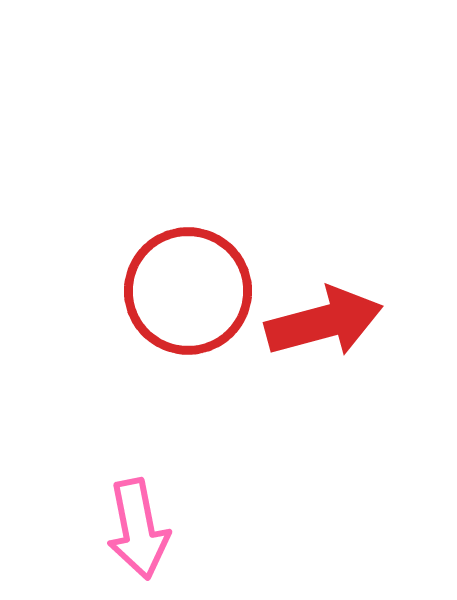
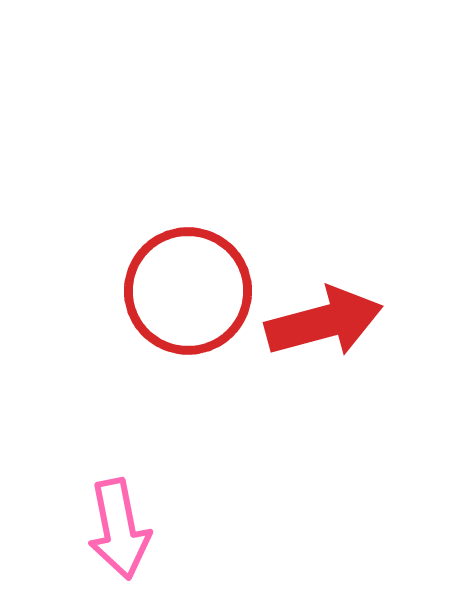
pink arrow: moved 19 px left
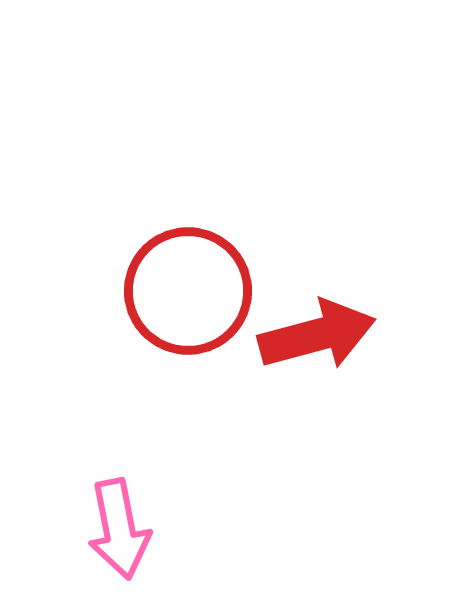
red arrow: moved 7 px left, 13 px down
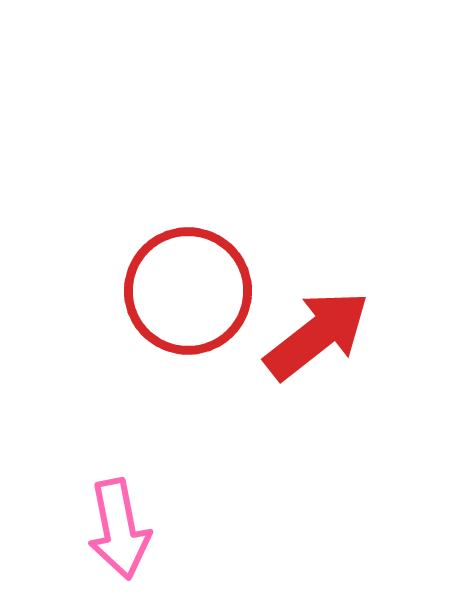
red arrow: rotated 23 degrees counterclockwise
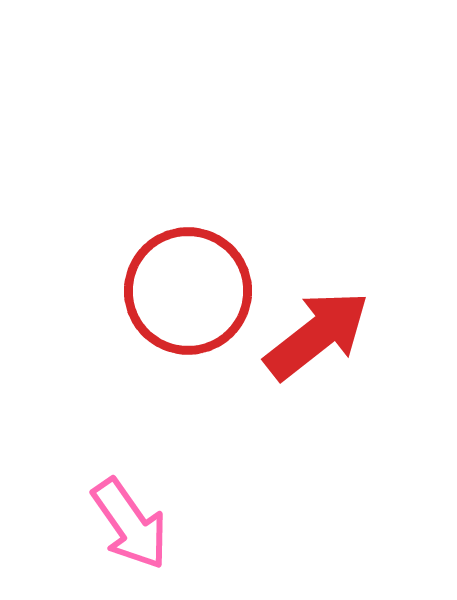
pink arrow: moved 11 px right, 5 px up; rotated 24 degrees counterclockwise
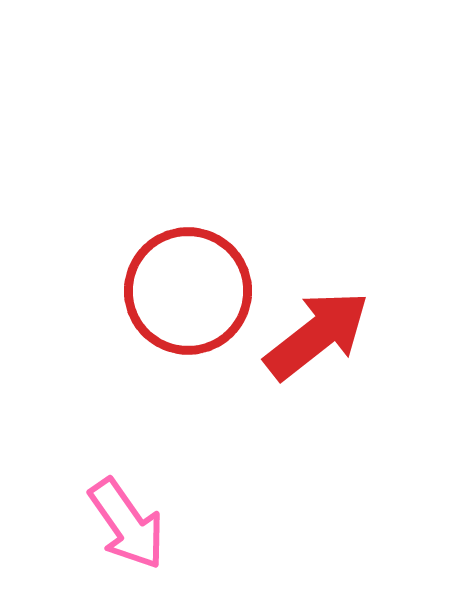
pink arrow: moved 3 px left
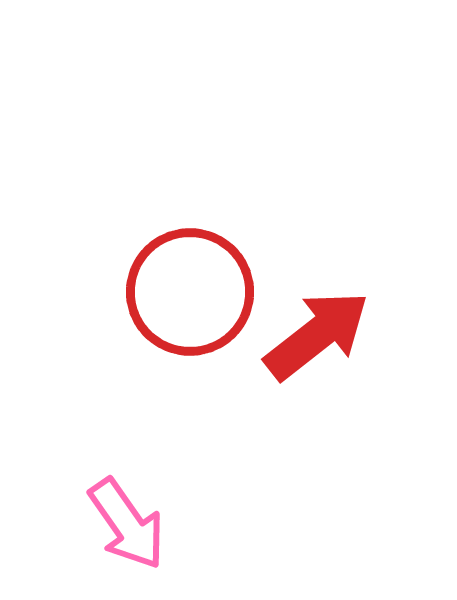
red circle: moved 2 px right, 1 px down
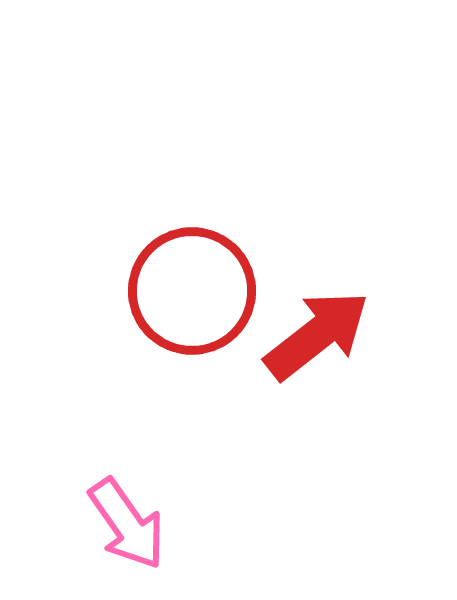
red circle: moved 2 px right, 1 px up
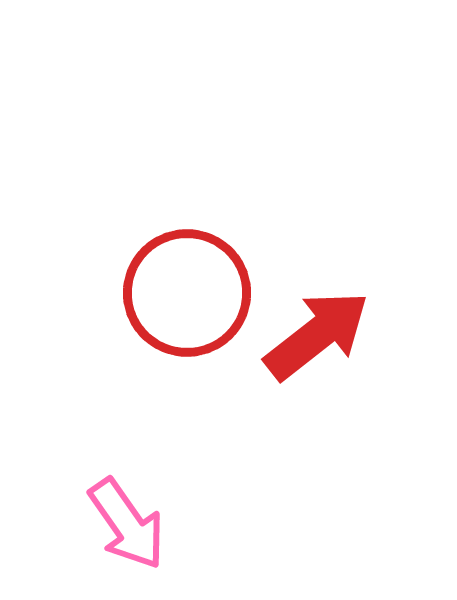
red circle: moved 5 px left, 2 px down
